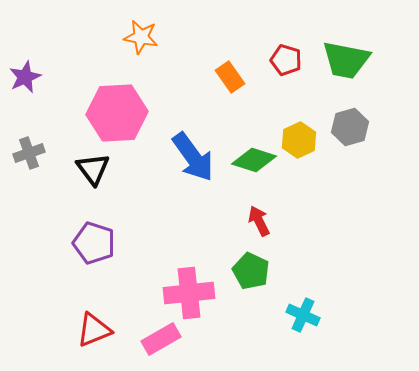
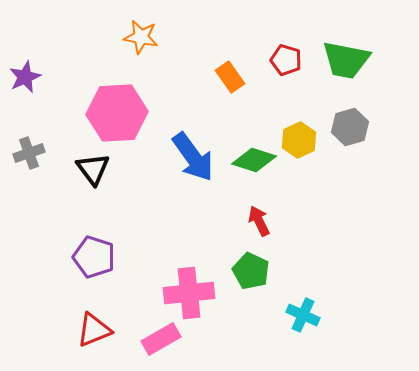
purple pentagon: moved 14 px down
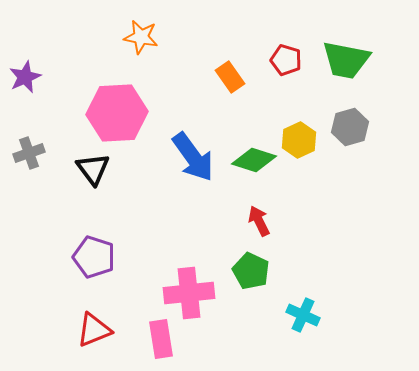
pink rectangle: rotated 69 degrees counterclockwise
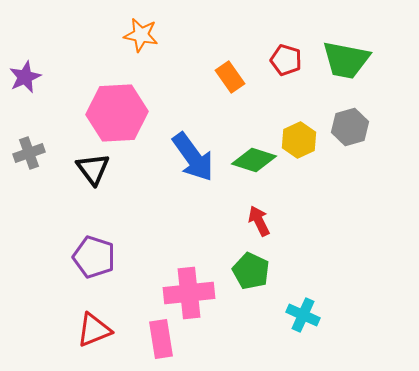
orange star: moved 2 px up
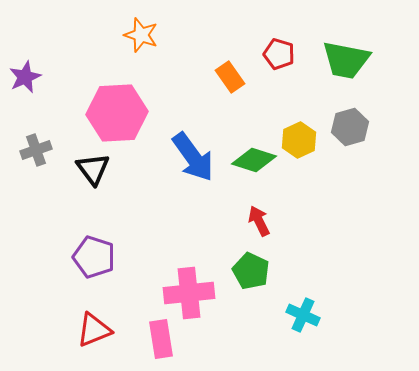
orange star: rotated 8 degrees clockwise
red pentagon: moved 7 px left, 6 px up
gray cross: moved 7 px right, 3 px up
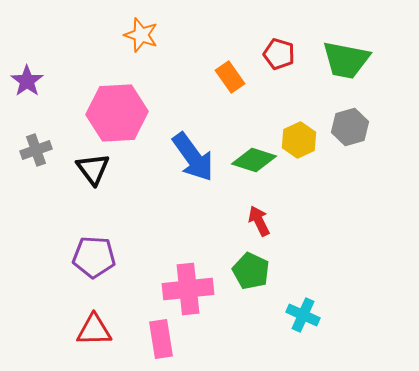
purple star: moved 2 px right, 4 px down; rotated 12 degrees counterclockwise
purple pentagon: rotated 15 degrees counterclockwise
pink cross: moved 1 px left, 4 px up
red triangle: rotated 21 degrees clockwise
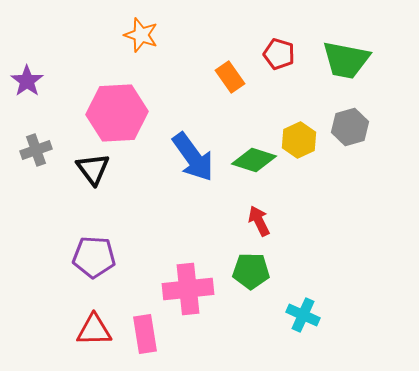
green pentagon: rotated 24 degrees counterclockwise
pink rectangle: moved 16 px left, 5 px up
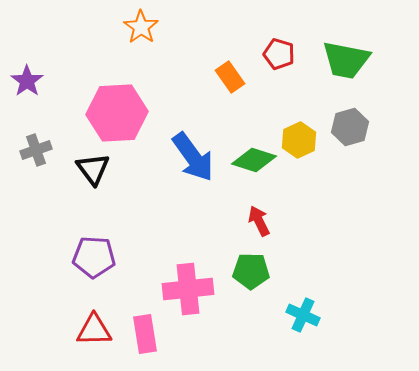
orange star: moved 8 px up; rotated 16 degrees clockwise
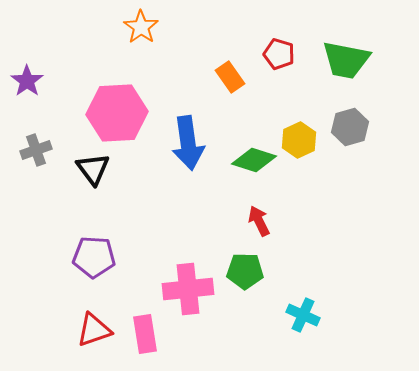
blue arrow: moved 5 px left, 14 px up; rotated 28 degrees clockwise
green pentagon: moved 6 px left
red triangle: rotated 18 degrees counterclockwise
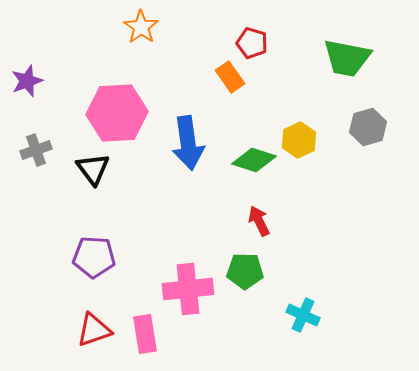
red pentagon: moved 27 px left, 11 px up
green trapezoid: moved 1 px right, 2 px up
purple star: rotated 16 degrees clockwise
gray hexagon: moved 18 px right
